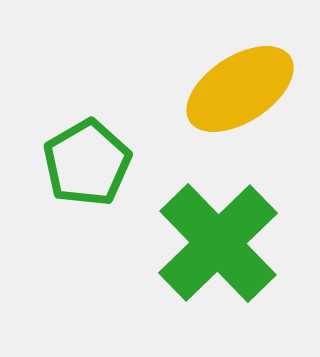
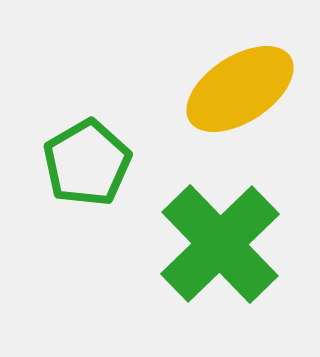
green cross: moved 2 px right, 1 px down
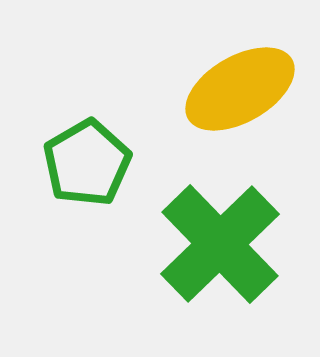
yellow ellipse: rotated 3 degrees clockwise
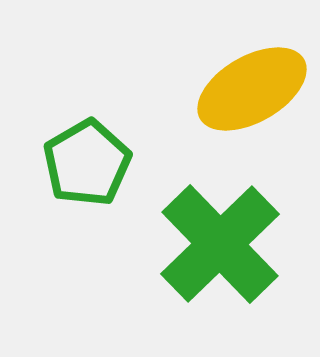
yellow ellipse: moved 12 px right
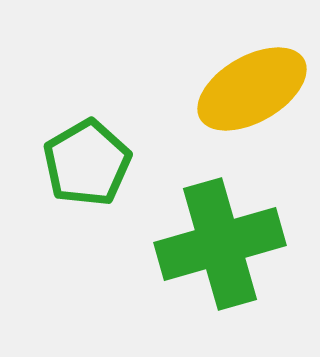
green cross: rotated 28 degrees clockwise
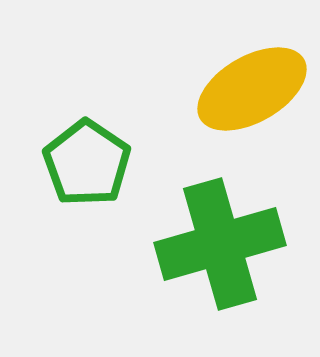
green pentagon: rotated 8 degrees counterclockwise
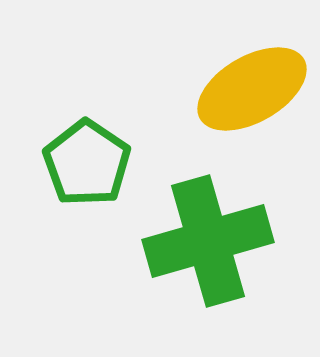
green cross: moved 12 px left, 3 px up
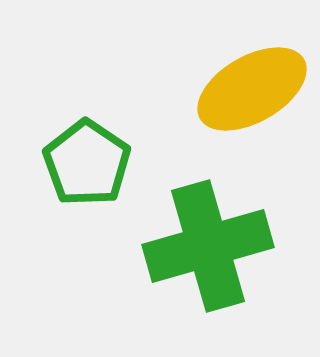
green cross: moved 5 px down
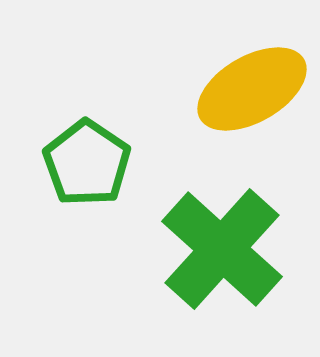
green cross: moved 14 px right, 3 px down; rotated 32 degrees counterclockwise
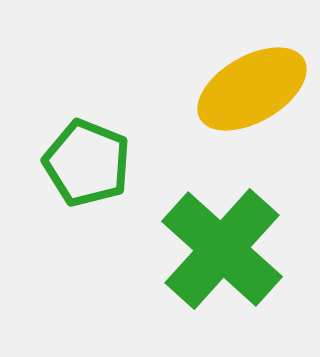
green pentagon: rotated 12 degrees counterclockwise
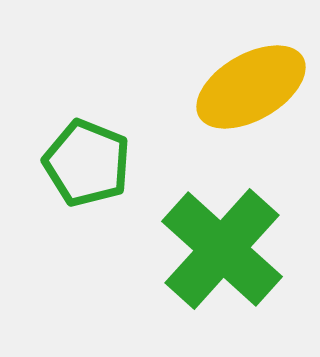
yellow ellipse: moved 1 px left, 2 px up
